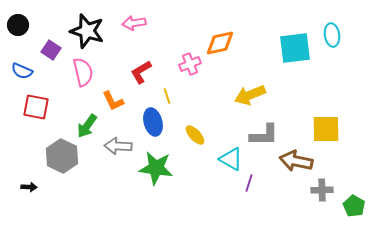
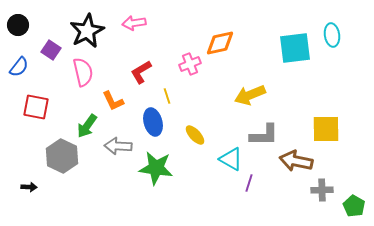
black star: rotated 28 degrees clockwise
blue semicircle: moved 3 px left, 4 px up; rotated 75 degrees counterclockwise
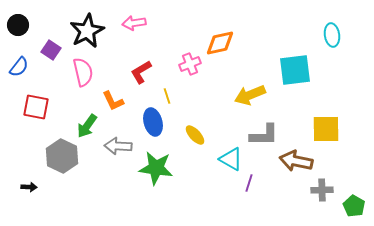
cyan square: moved 22 px down
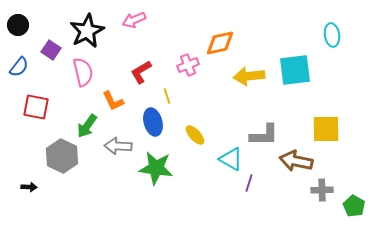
pink arrow: moved 3 px up; rotated 15 degrees counterclockwise
pink cross: moved 2 px left, 1 px down
yellow arrow: moved 1 px left, 19 px up; rotated 16 degrees clockwise
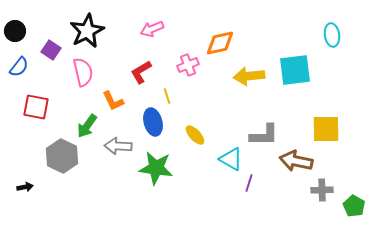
pink arrow: moved 18 px right, 9 px down
black circle: moved 3 px left, 6 px down
black arrow: moved 4 px left; rotated 14 degrees counterclockwise
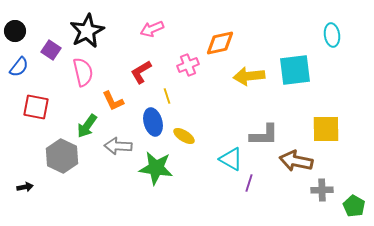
yellow ellipse: moved 11 px left, 1 px down; rotated 15 degrees counterclockwise
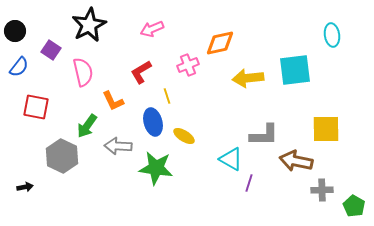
black star: moved 2 px right, 6 px up
yellow arrow: moved 1 px left, 2 px down
